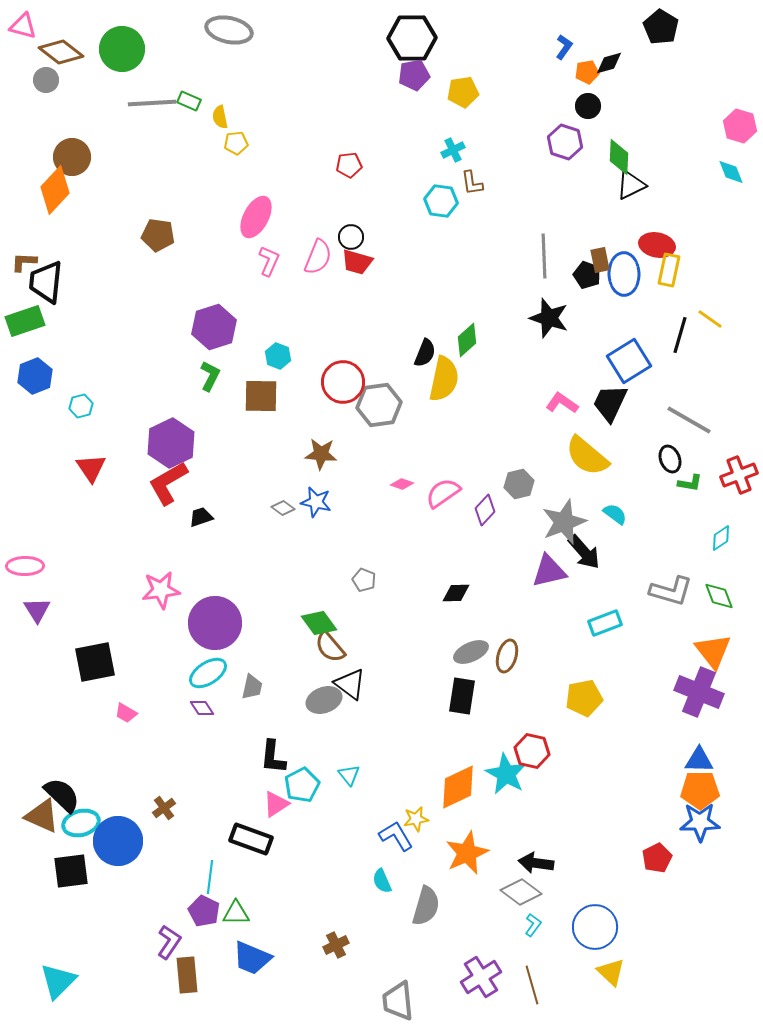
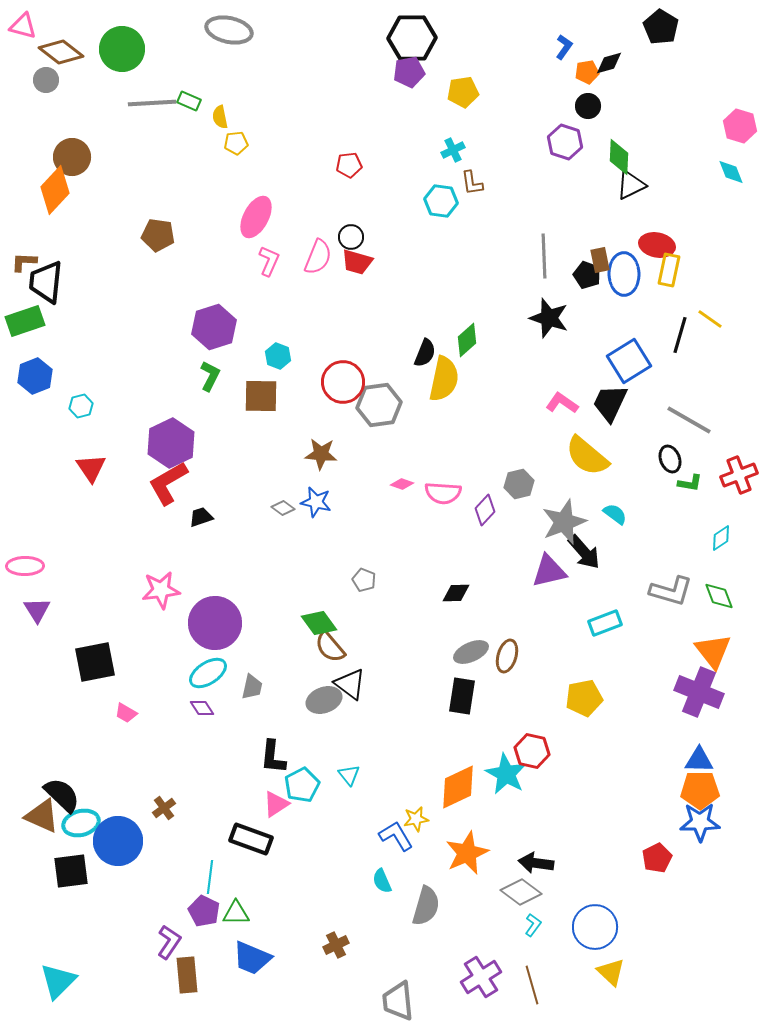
purple pentagon at (414, 75): moved 5 px left, 3 px up
pink semicircle at (443, 493): rotated 141 degrees counterclockwise
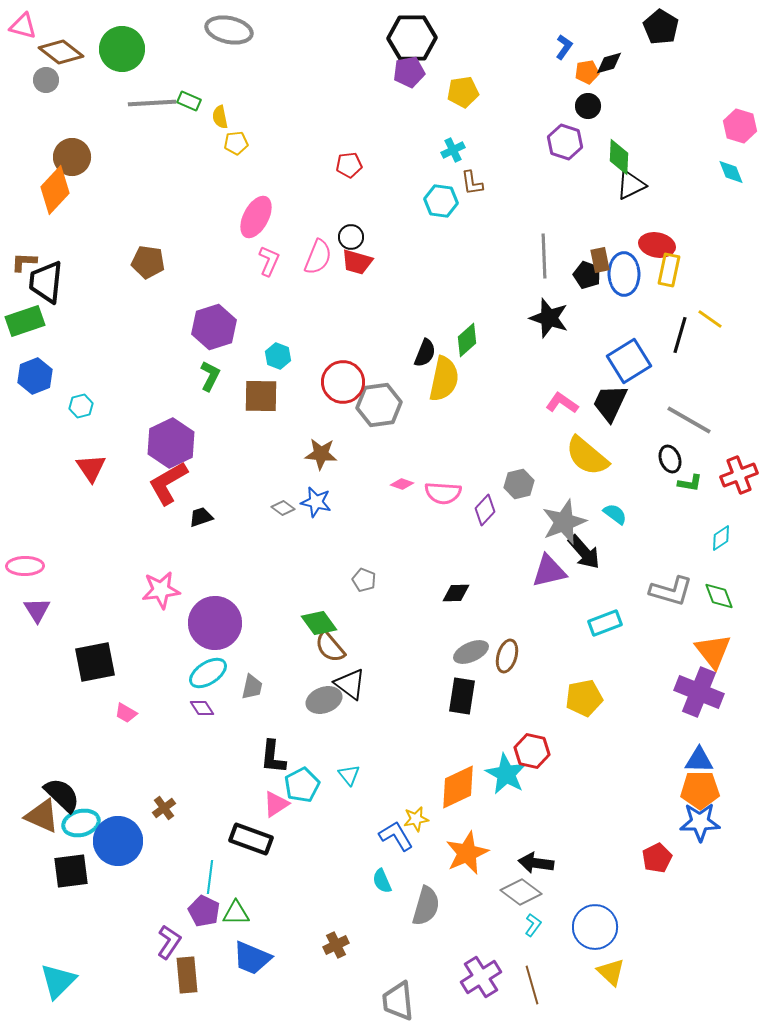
brown pentagon at (158, 235): moved 10 px left, 27 px down
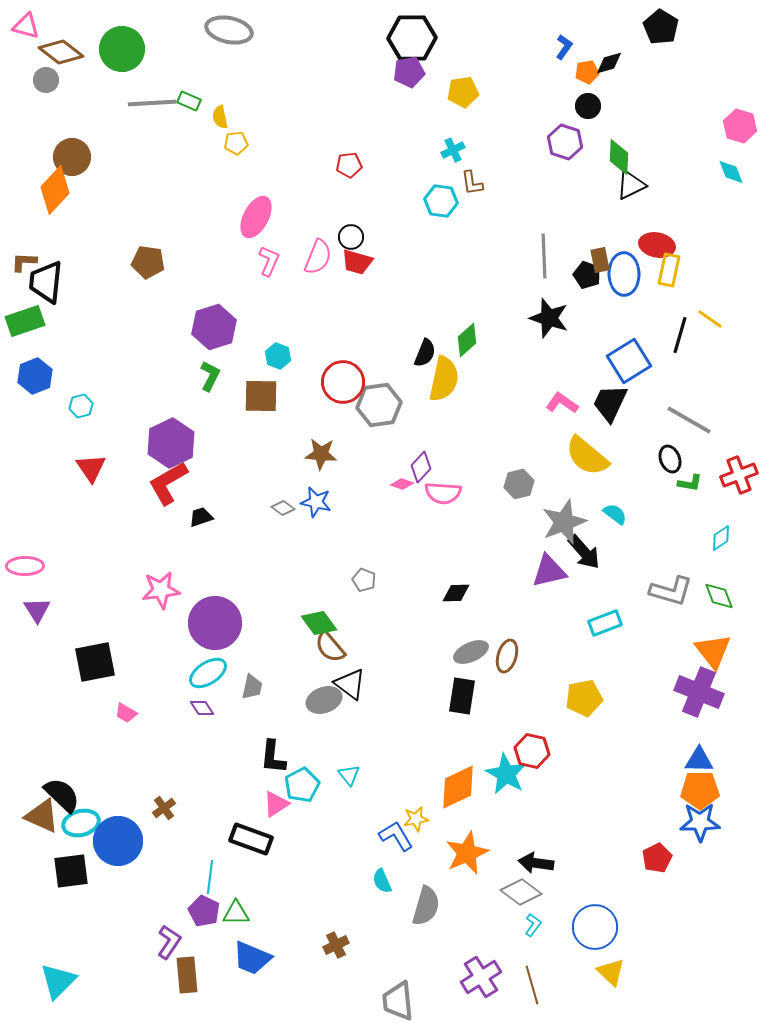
pink triangle at (23, 26): moved 3 px right
purple diamond at (485, 510): moved 64 px left, 43 px up
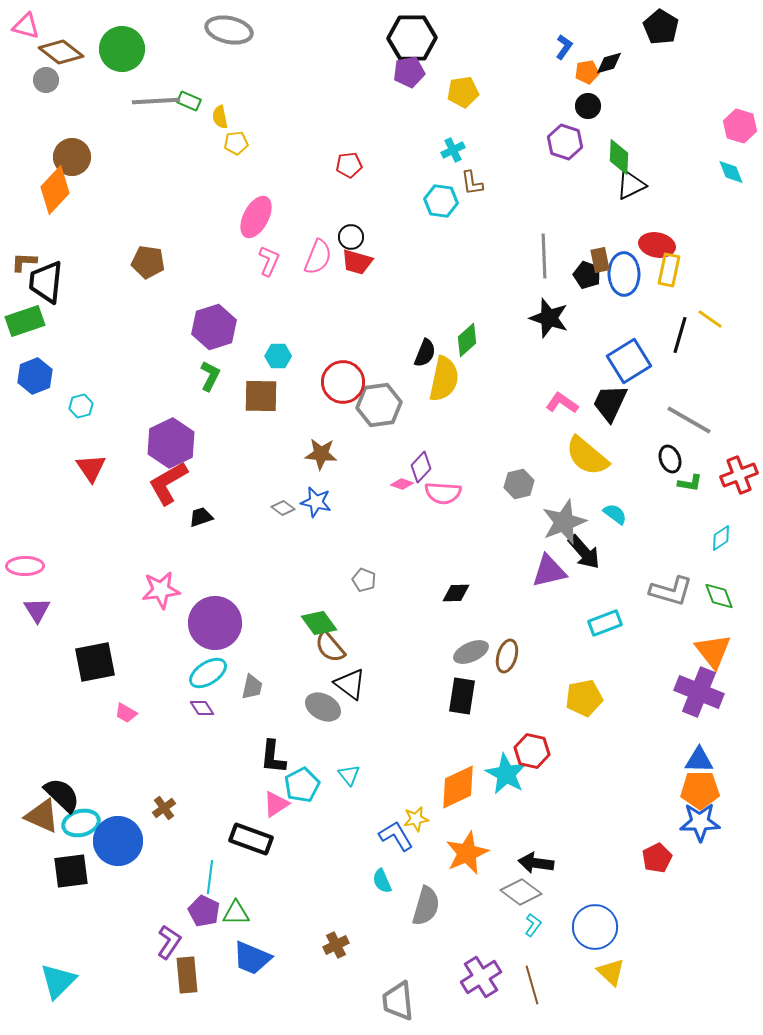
gray line at (152, 103): moved 4 px right, 2 px up
cyan hexagon at (278, 356): rotated 20 degrees counterclockwise
gray ellipse at (324, 700): moved 1 px left, 7 px down; rotated 48 degrees clockwise
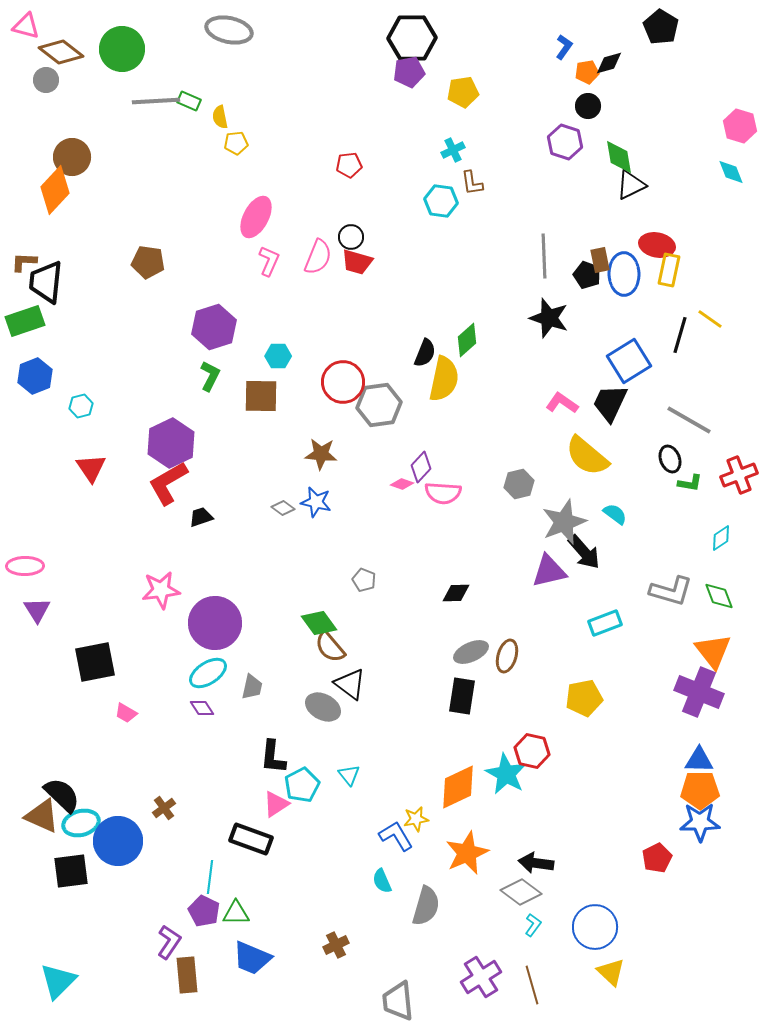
green diamond at (619, 157): rotated 12 degrees counterclockwise
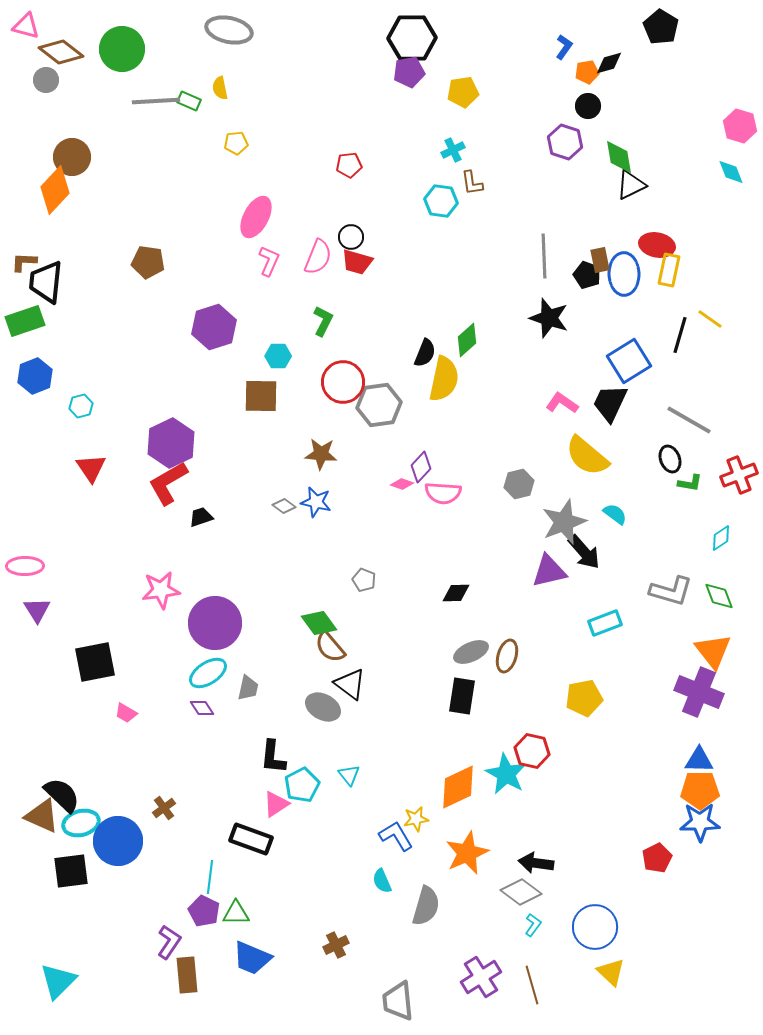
yellow semicircle at (220, 117): moved 29 px up
green L-shape at (210, 376): moved 113 px right, 55 px up
gray diamond at (283, 508): moved 1 px right, 2 px up
gray trapezoid at (252, 687): moved 4 px left, 1 px down
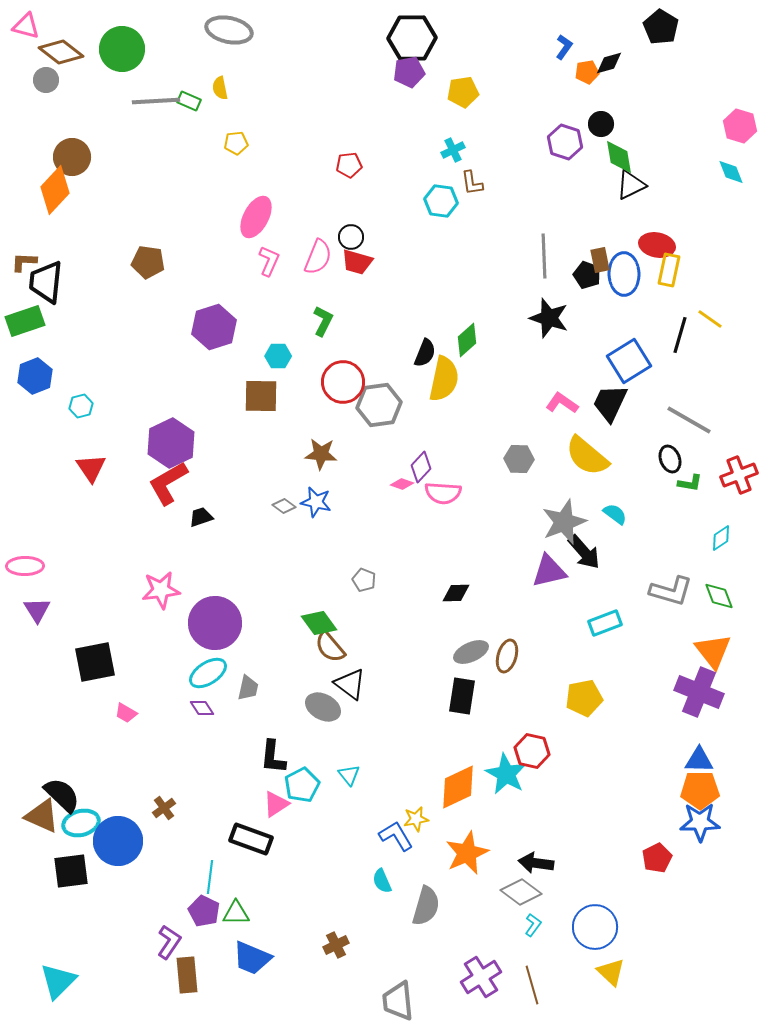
black circle at (588, 106): moved 13 px right, 18 px down
gray hexagon at (519, 484): moved 25 px up; rotated 16 degrees clockwise
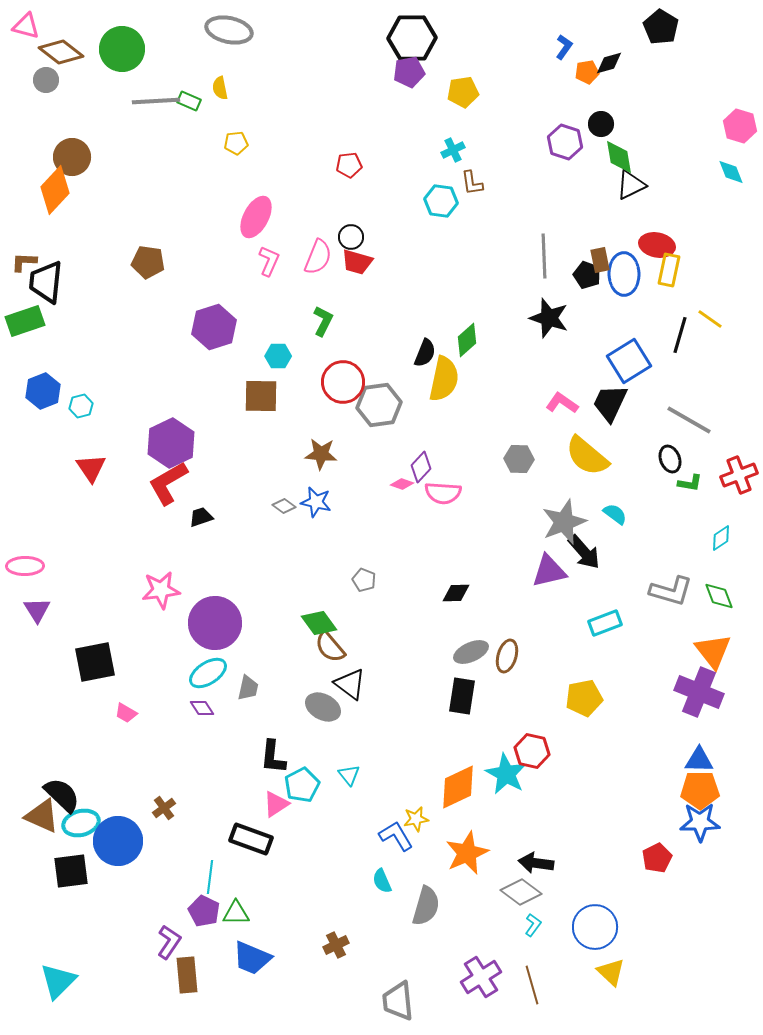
blue hexagon at (35, 376): moved 8 px right, 15 px down
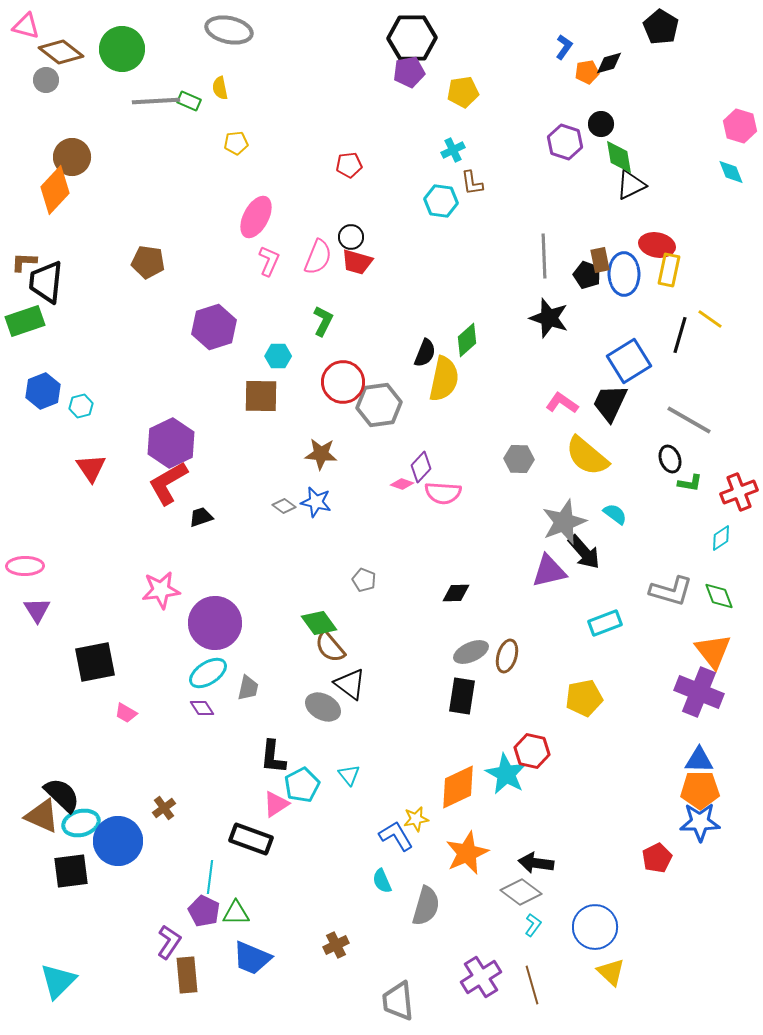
red cross at (739, 475): moved 17 px down
